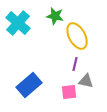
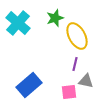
green star: moved 2 px down; rotated 30 degrees counterclockwise
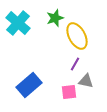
purple line: rotated 16 degrees clockwise
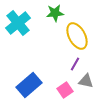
green star: moved 5 px up; rotated 12 degrees clockwise
cyan cross: rotated 10 degrees clockwise
pink square: moved 4 px left, 2 px up; rotated 28 degrees counterclockwise
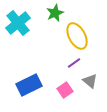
green star: rotated 18 degrees counterclockwise
purple line: moved 1 px left, 1 px up; rotated 24 degrees clockwise
gray triangle: moved 4 px right; rotated 28 degrees clockwise
blue rectangle: rotated 15 degrees clockwise
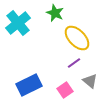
green star: rotated 24 degrees counterclockwise
yellow ellipse: moved 2 px down; rotated 16 degrees counterclockwise
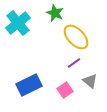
yellow ellipse: moved 1 px left, 1 px up
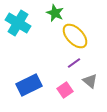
cyan cross: rotated 20 degrees counterclockwise
yellow ellipse: moved 1 px left, 1 px up
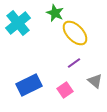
cyan cross: rotated 20 degrees clockwise
yellow ellipse: moved 3 px up
gray triangle: moved 5 px right
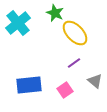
blue rectangle: rotated 20 degrees clockwise
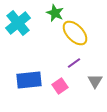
gray triangle: rotated 21 degrees clockwise
blue rectangle: moved 5 px up
pink square: moved 5 px left, 4 px up
